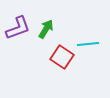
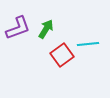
red square: moved 2 px up; rotated 20 degrees clockwise
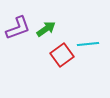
green arrow: rotated 24 degrees clockwise
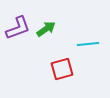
red square: moved 14 px down; rotated 20 degrees clockwise
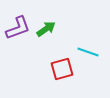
cyan line: moved 8 px down; rotated 25 degrees clockwise
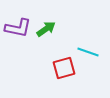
purple L-shape: rotated 32 degrees clockwise
red square: moved 2 px right, 1 px up
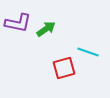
purple L-shape: moved 5 px up
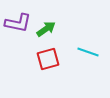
red square: moved 16 px left, 9 px up
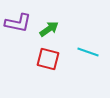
green arrow: moved 3 px right
red square: rotated 30 degrees clockwise
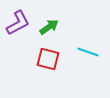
purple L-shape: rotated 40 degrees counterclockwise
green arrow: moved 2 px up
